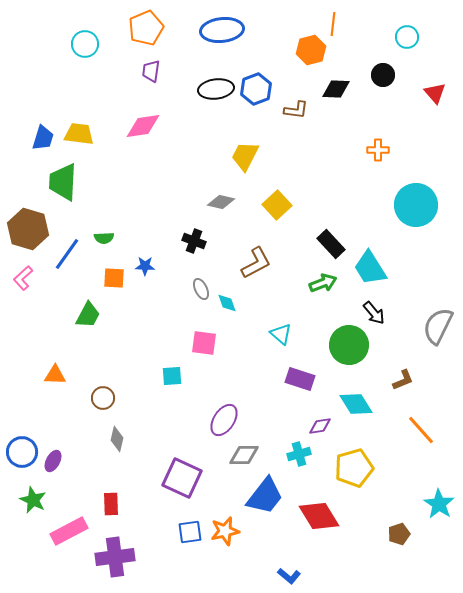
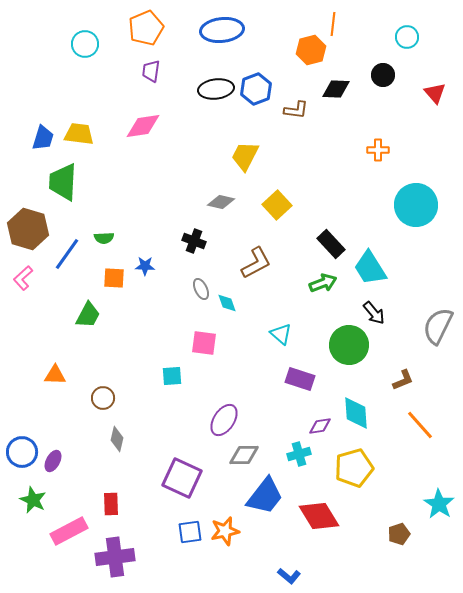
cyan diamond at (356, 404): moved 9 px down; rotated 28 degrees clockwise
orange line at (421, 430): moved 1 px left, 5 px up
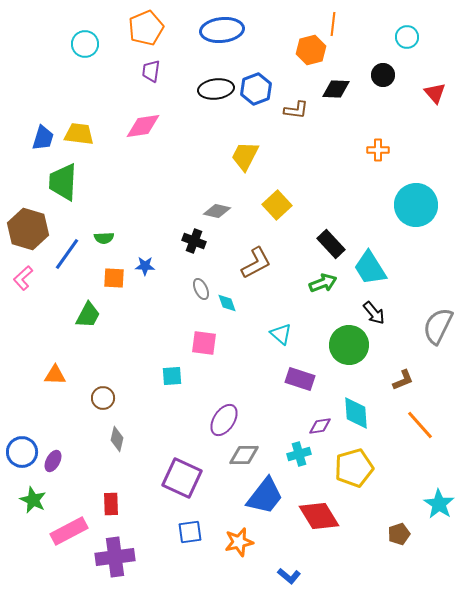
gray diamond at (221, 202): moved 4 px left, 9 px down
orange star at (225, 531): moved 14 px right, 11 px down
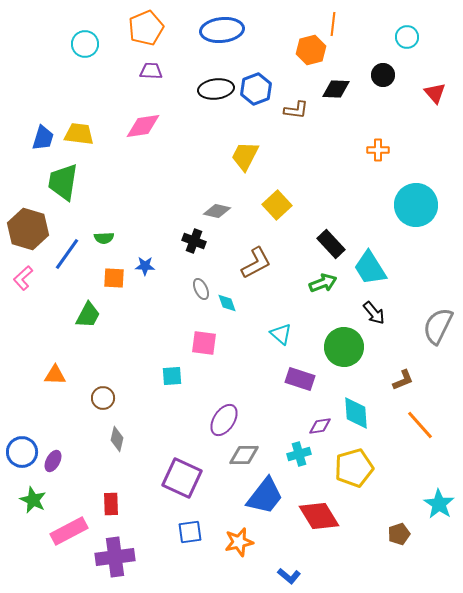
purple trapezoid at (151, 71): rotated 85 degrees clockwise
green trapezoid at (63, 182): rotated 6 degrees clockwise
green circle at (349, 345): moved 5 px left, 2 px down
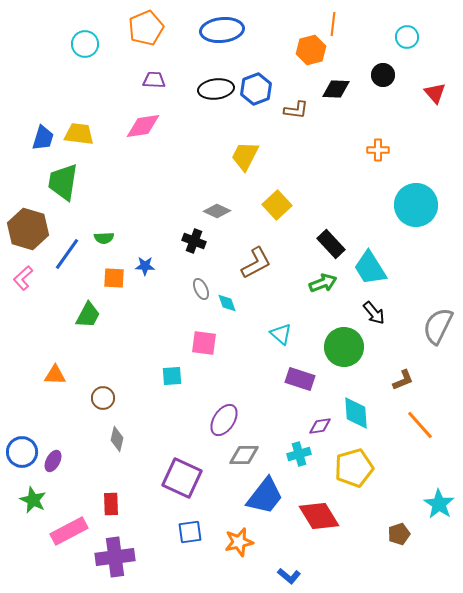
purple trapezoid at (151, 71): moved 3 px right, 9 px down
gray diamond at (217, 211): rotated 12 degrees clockwise
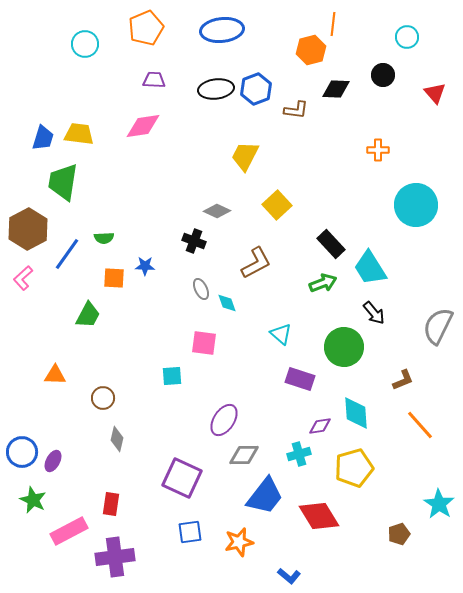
brown hexagon at (28, 229): rotated 15 degrees clockwise
red rectangle at (111, 504): rotated 10 degrees clockwise
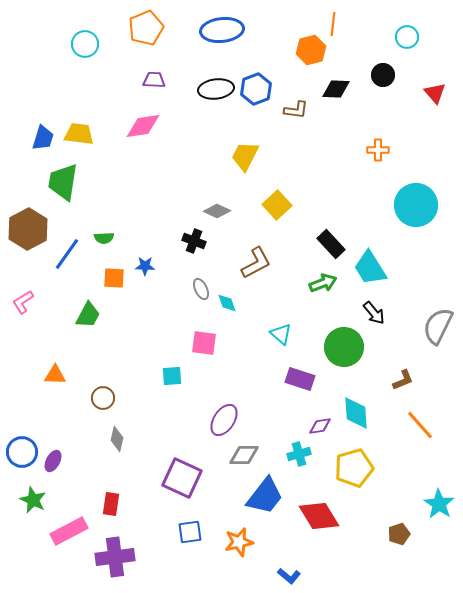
pink L-shape at (23, 278): moved 24 px down; rotated 10 degrees clockwise
